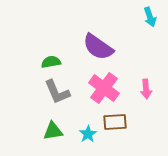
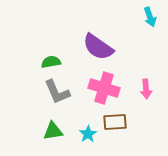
pink cross: rotated 20 degrees counterclockwise
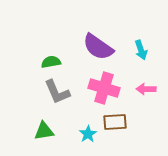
cyan arrow: moved 9 px left, 33 px down
pink arrow: rotated 96 degrees clockwise
green triangle: moved 9 px left
